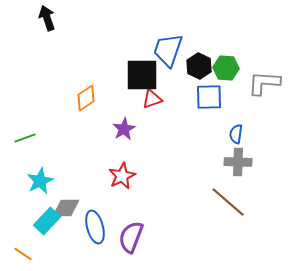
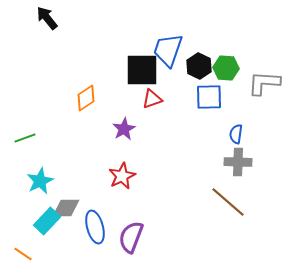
black arrow: rotated 20 degrees counterclockwise
black square: moved 5 px up
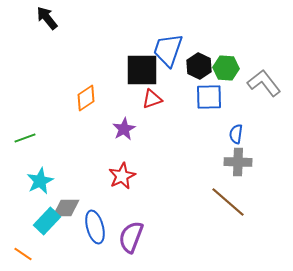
gray L-shape: rotated 48 degrees clockwise
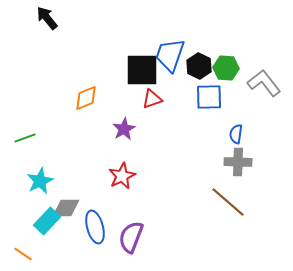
blue trapezoid: moved 2 px right, 5 px down
orange diamond: rotated 12 degrees clockwise
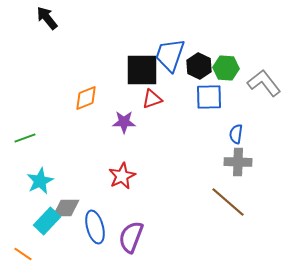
purple star: moved 7 px up; rotated 30 degrees clockwise
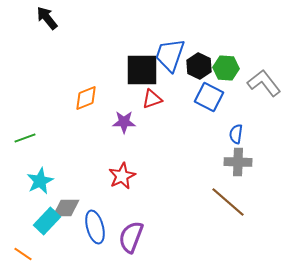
blue square: rotated 28 degrees clockwise
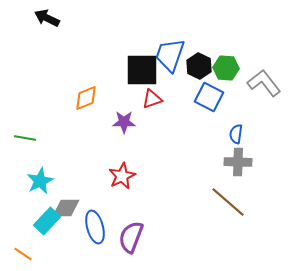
black arrow: rotated 25 degrees counterclockwise
green line: rotated 30 degrees clockwise
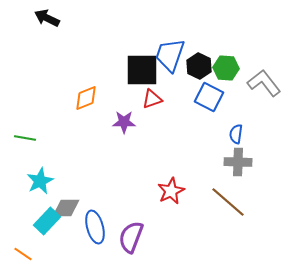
red star: moved 49 px right, 15 px down
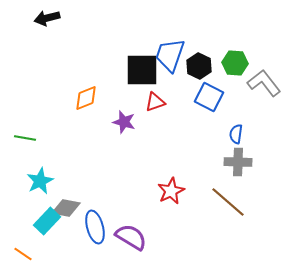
black arrow: rotated 40 degrees counterclockwise
green hexagon: moved 9 px right, 5 px up
red triangle: moved 3 px right, 3 px down
purple star: rotated 15 degrees clockwise
gray diamond: rotated 12 degrees clockwise
purple semicircle: rotated 100 degrees clockwise
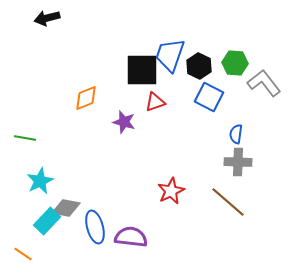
purple semicircle: rotated 24 degrees counterclockwise
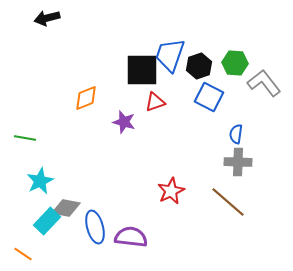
black hexagon: rotated 15 degrees clockwise
